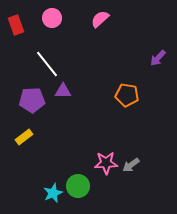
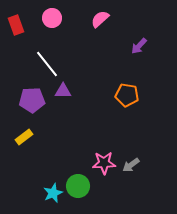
purple arrow: moved 19 px left, 12 px up
pink star: moved 2 px left
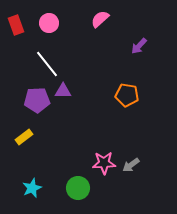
pink circle: moved 3 px left, 5 px down
purple pentagon: moved 5 px right
green circle: moved 2 px down
cyan star: moved 21 px left, 5 px up
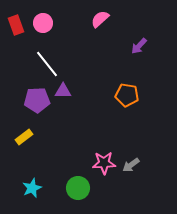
pink circle: moved 6 px left
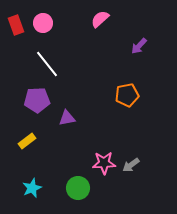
purple triangle: moved 4 px right, 27 px down; rotated 12 degrees counterclockwise
orange pentagon: rotated 20 degrees counterclockwise
yellow rectangle: moved 3 px right, 4 px down
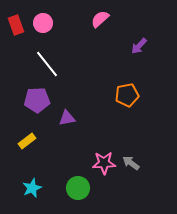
gray arrow: moved 2 px up; rotated 72 degrees clockwise
